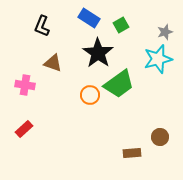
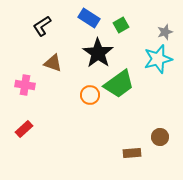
black L-shape: rotated 35 degrees clockwise
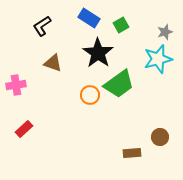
pink cross: moved 9 px left; rotated 18 degrees counterclockwise
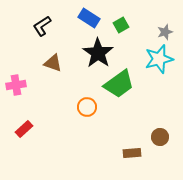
cyan star: moved 1 px right
orange circle: moved 3 px left, 12 px down
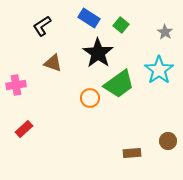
green square: rotated 21 degrees counterclockwise
gray star: rotated 21 degrees counterclockwise
cyan star: moved 11 px down; rotated 20 degrees counterclockwise
orange circle: moved 3 px right, 9 px up
brown circle: moved 8 px right, 4 px down
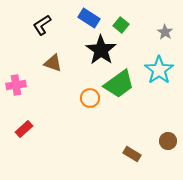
black L-shape: moved 1 px up
black star: moved 3 px right, 3 px up
brown rectangle: moved 1 px down; rotated 36 degrees clockwise
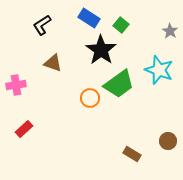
gray star: moved 5 px right, 1 px up
cyan star: rotated 16 degrees counterclockwise
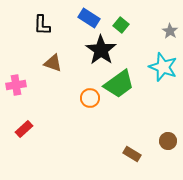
black L-shape: rotated 55 degrees counterclockwise
cyan star: moved 4 px right, 3 px up
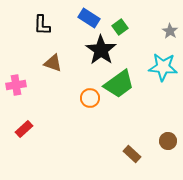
green square: moved 1 px left, 2 px down; rotated 14 degrees clockwise
cyan star: rotated 16 degrees counterclockwise
brown rectangle: rotated 12 degrees clockwise
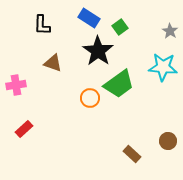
black star: moved 3 px left, 1 px down
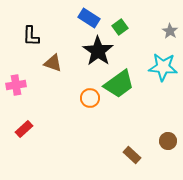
black L-shape: moved 11 px left, 11 px down
brown rectangle: moved 1 px down
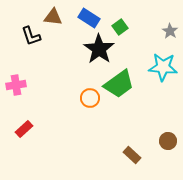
black L-shape: rotated 20 degrees counterclockwise
black star: moved 1 px right, 2 px up
brown triangle: moved 46 px up; rotated 12 degrees counterclockwise
